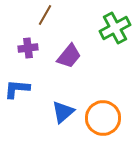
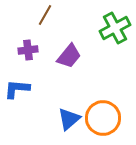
purple cross: moved 2 px down
blue triangle: moved 6 px right, 7 px down
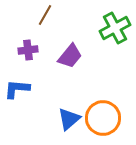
purple trapezoid: moved 1 px right
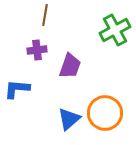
brown line: rotated 20 degrees counterclockwise
green cross: moved 2 px down
purple cross: moved 9 px right
purple trapezoid: moved 10 px down; rotated 20 degrees counterclockwise
orange circle: moved 2 px right, 5 px up
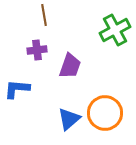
brown line: moved 1 px left; rotated 20 degrees counterclockwise
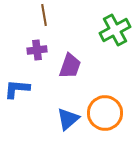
blue triangle: moved 1 px left
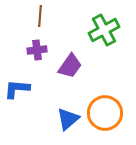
brown line: moved 4 px left, 1 px down; rotated 15 degrees clockwise
green cross: moved 11 px left
purple trapezoid: rotated 16 degrees clockwise
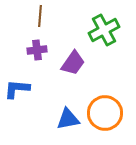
purple trapezoid: moved 3 px right, 3 px up
blue triangle: rotated 30 degrees clockwise
